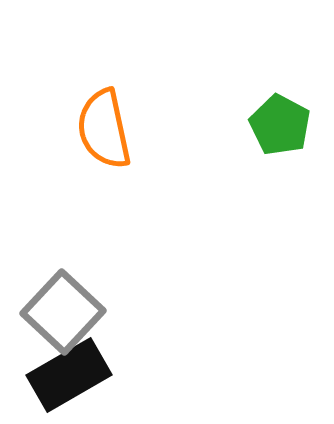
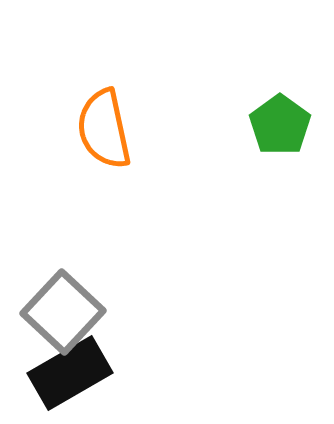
green pentagon: rotated 8 degrees clockwise
black rectangle: moved 1 px right, 2 px up
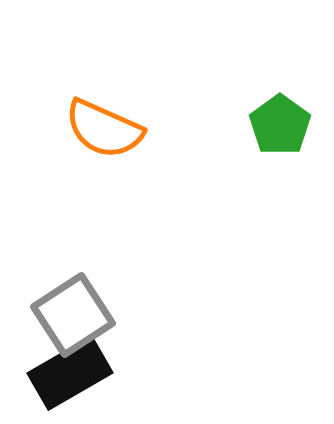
orange semicircle: rotated 54 degrees counterclockwise
gray square: moved 10 px right, 3 px down; rotated 14 degrees clockwise
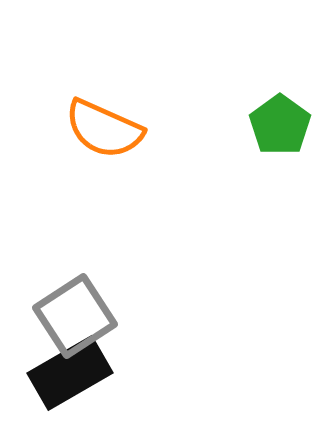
gray square: moved 2 px right, 1 px down
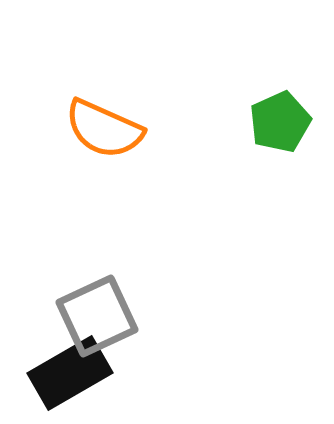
green pentagon: moved 3 px up; rotated 12 degrees clockwise
gray square: moved 22 px right; rotated 8 degrees clockwise
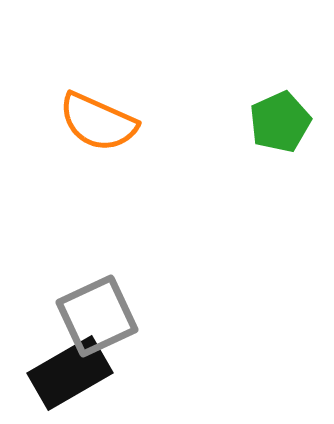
orange semicircle: moved 6 px left, 7 px up
